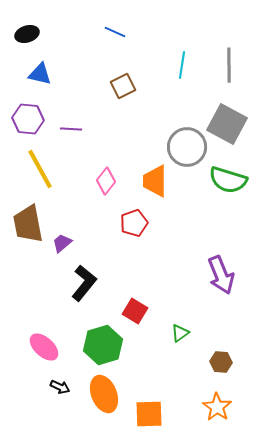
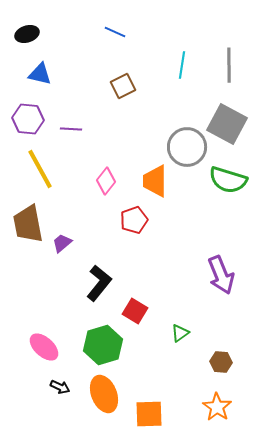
red pentagon: moved 3 px up
black L-shape: moved 15 px right
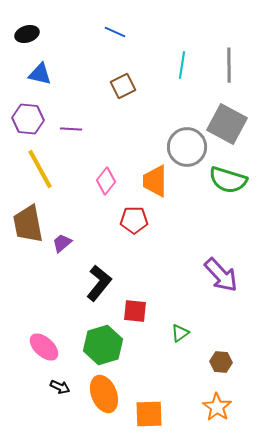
red pentagon: rotated 20 degrees clockwise
purple arrow: rotated 21 degrees counterclockwise
red square: rotated 25 degrees counterclockwise
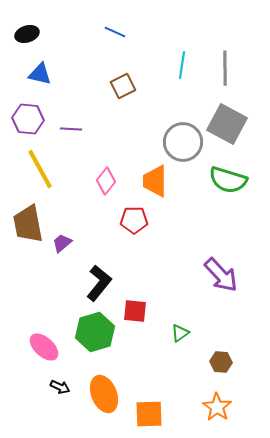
gray line: moved 4 px left, 3 px down
gray circle: moved 4 px left, 5 px up
green hexagon: moved 8 px left, 13 px up
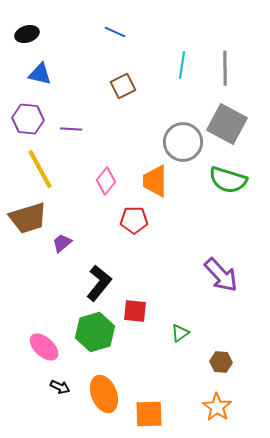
brown trapezoid: moved 6 px up; rotated 96 degrees counterclockwise
